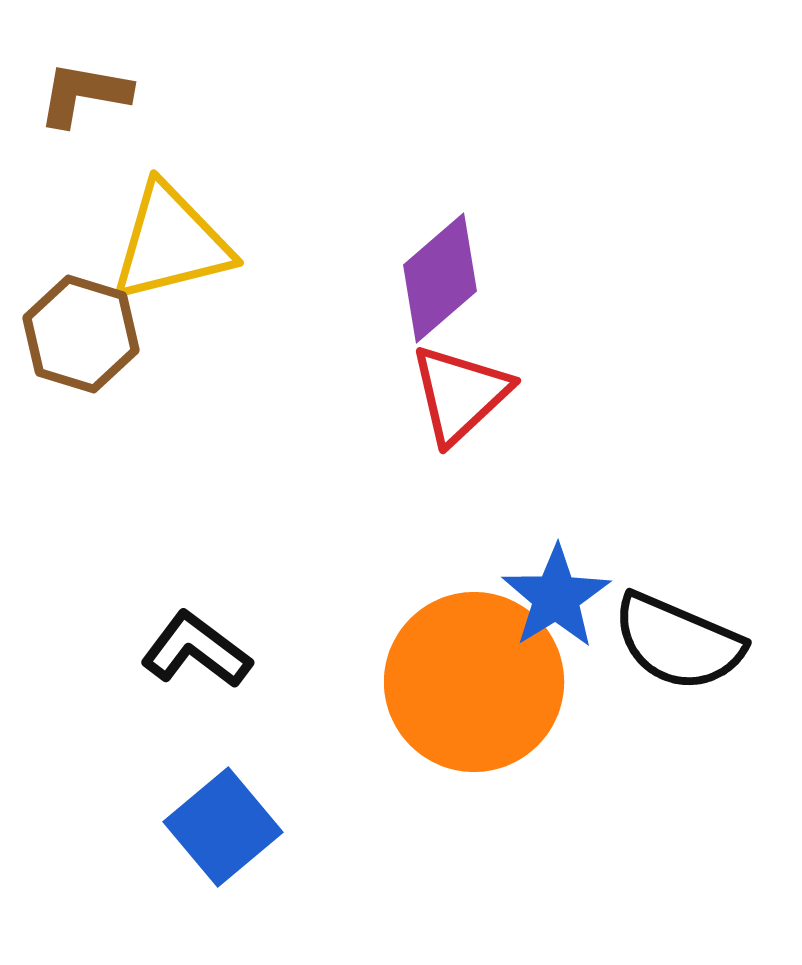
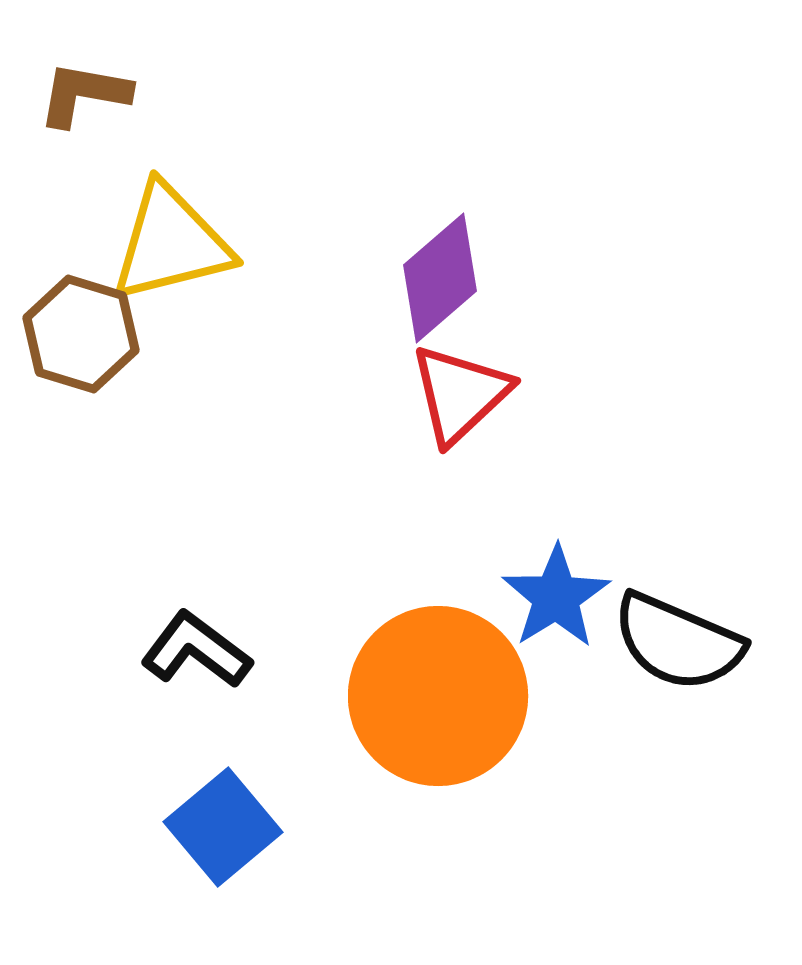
orange circle: moved 36 px left, 14 px down
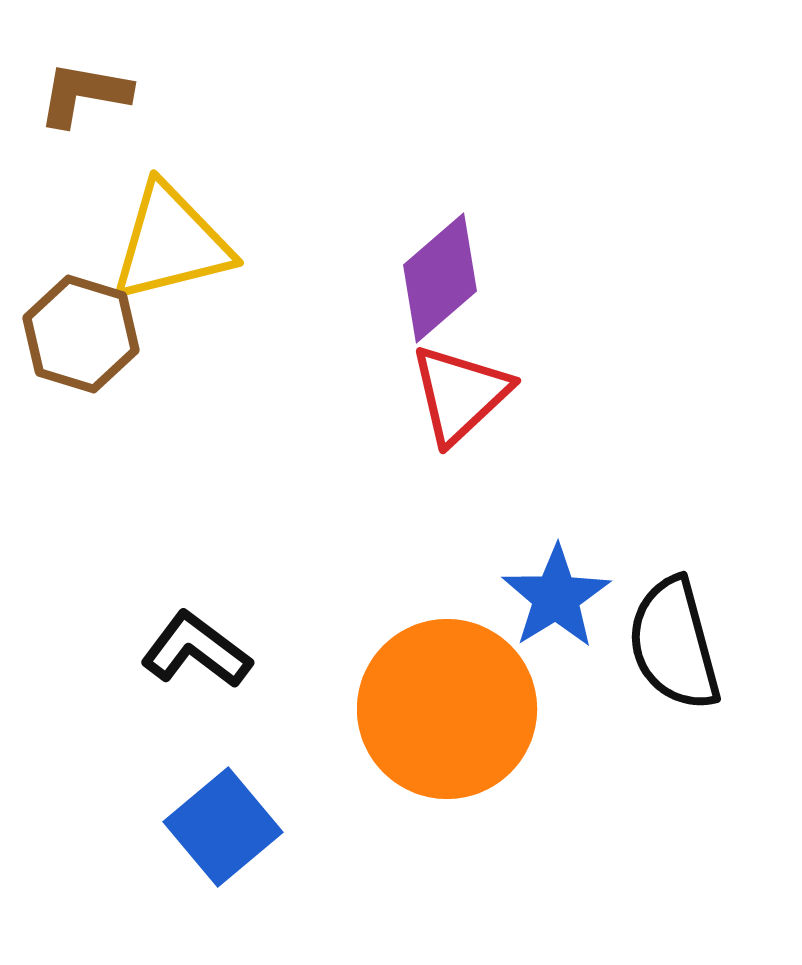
black semicircle: moved 4 px left, 2 px down; rotated 52 degrees clockwise
orange circle: moved 9 px right, 13 px down
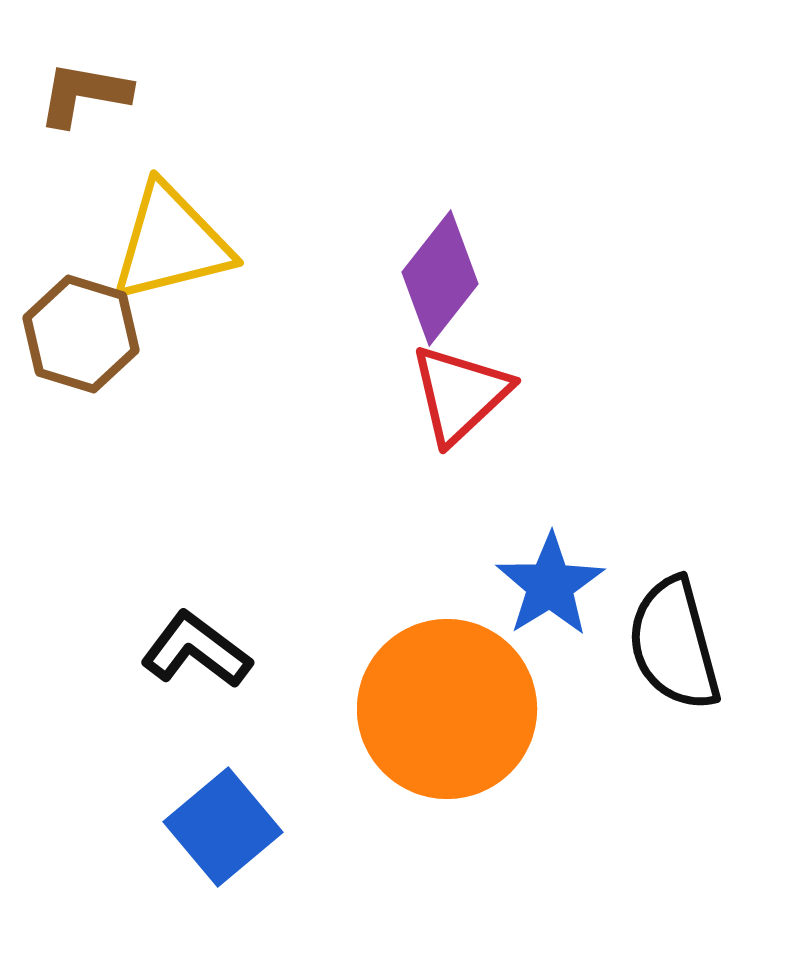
purple diamond: rotated 11 degrees counterclockwise
blue star: moved 6 px left, 12 px up
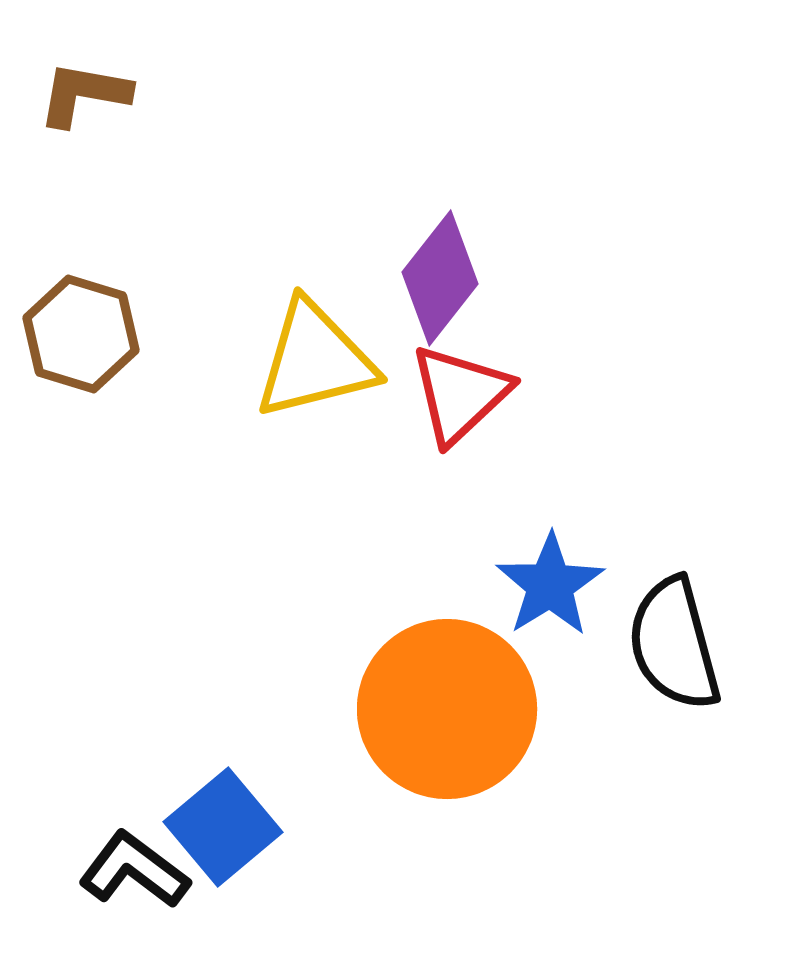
yellow triangle: moved 144 px right, 117 px down
black L-shape: moved 62 px left, 220 px down
